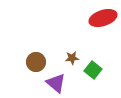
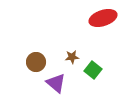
brown star: moved 1 px up
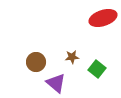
green square: moved 4 px right, 1 px up
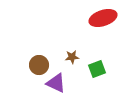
brown circle: moved 3 px right, 3 px down
green square: rotated 30 degrees clockwise
purple triangle: rotated 15 degrees counterclockwise
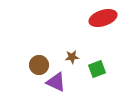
purple triangle: moved 1 px up
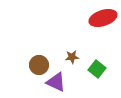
green square: rotated 30 degrees counterclockwise
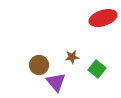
purple triangle: rotated 25 degrees clockwise
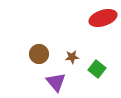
brown circle: moved 11 px up
